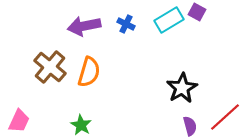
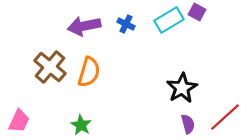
purple semicircle: moved 2 px left, 2 px up
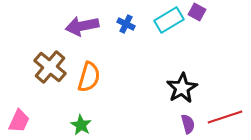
purple arrow: moved 2 px left
orange semicircle: moved 5 px down
red line: rotated 24 degrees clockwise
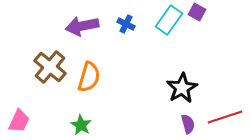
cyan rectangle: rotated 24 degrees counterclockwise
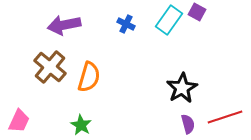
purple arrow: moved 18 px left, 1 px up
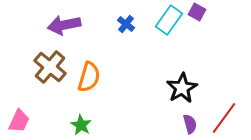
blue cross: rotated 12 degrees clockwise
red line: moved 1 px left, 1 px down; rotated 36 degrees counterclockwise
purple semicircle: moved 2 px right
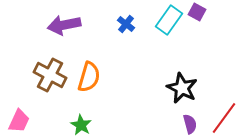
brown cross: moved 8 px down; rotated 12 degrees counterclockwise
black star: rotated 16 degrees counterclockwise
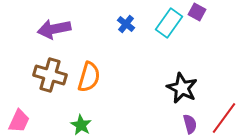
cyan rectangle: moved 3 px down
purple arrow: moved 10 px left, 4 px down
brown cross: rotated 12 degrees counterclockwise
